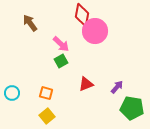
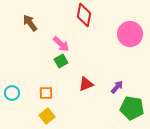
red diamond: moved 2 px right
pink circle: moved 35 px right, 3 px down
orange square: rotated 16 degrees counterclockwise
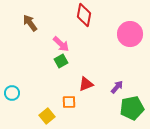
orange square: moved 23 px right, 9 px down
green pentagon: rotated 20 degrees counterclockwise
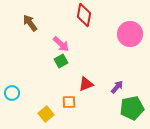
yellow square: moved 1 px left, 2 px up
